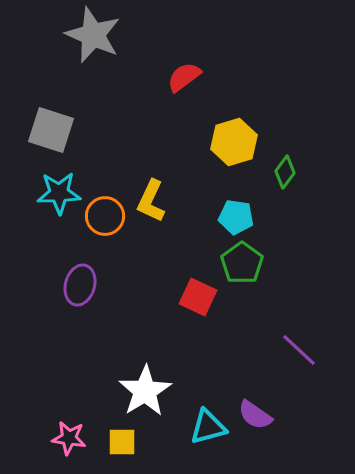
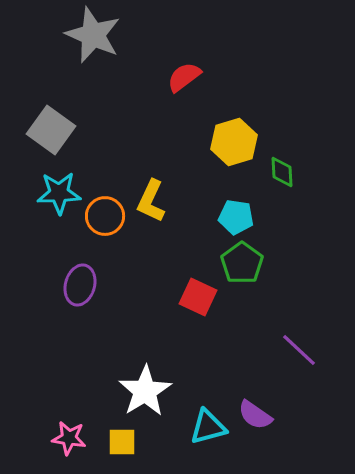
gray square: rotated 18 degrees clockwise
green diamond: moved 3 px left; rotated 40 degrees counterclockwise
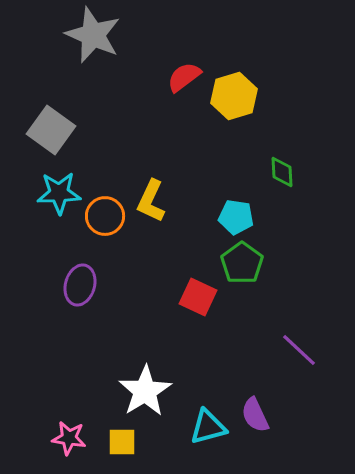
yellow hexagon: moved 46 px up
purple semicircle: rotated 30 degrees clockwise
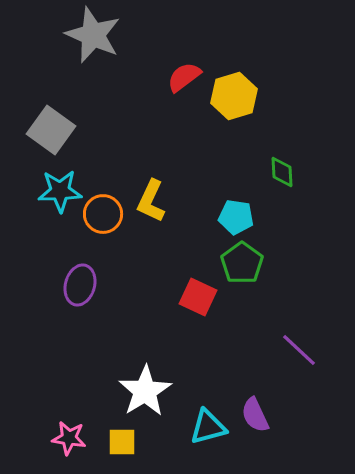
cyan star: moved 1 px right, 2 px up
orange circle: moved 2 px left, 2 px up
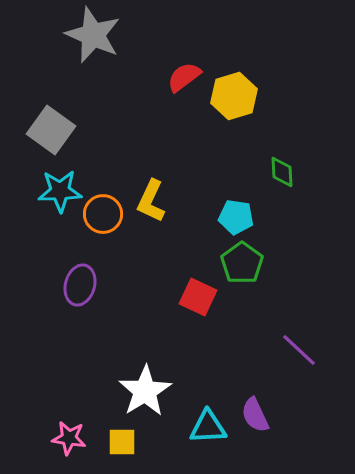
cyan triangle: rotated 12 degrees clockwise
